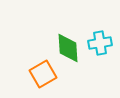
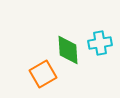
green diamond: moved 2 px down
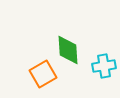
cyan cross: moved 4 px right, 23 px down
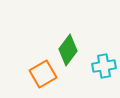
green diamond: rotated 40 degrees clockwise
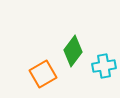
green diamond: moved 5 px right, 1 px down
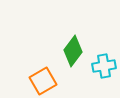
orange square: moved 7 px down
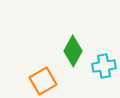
green diamond: rotated 8 degrees counterclockwise
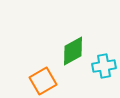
green diamond: rotated 32 degrees clockwise
